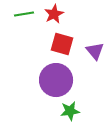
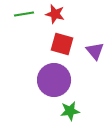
red star: moved 1 px right; rotated 30 degrees counterclockwise
purple circle: moved 2 px left
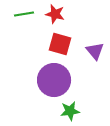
red square: moved 2 px left
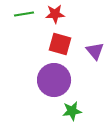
red star: rotated 18 degrees counterclockwise
green star: moved 2 px right
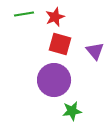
red star: moved 3 px down; rotated 18 degrees counterclockwise
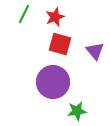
green line: rotated 54 degrees counterclockwise
purple circle: moved 1 px left, 2 px down
green star: moved 5 px right
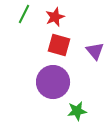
red square: moved 1 px left, 1 px down
